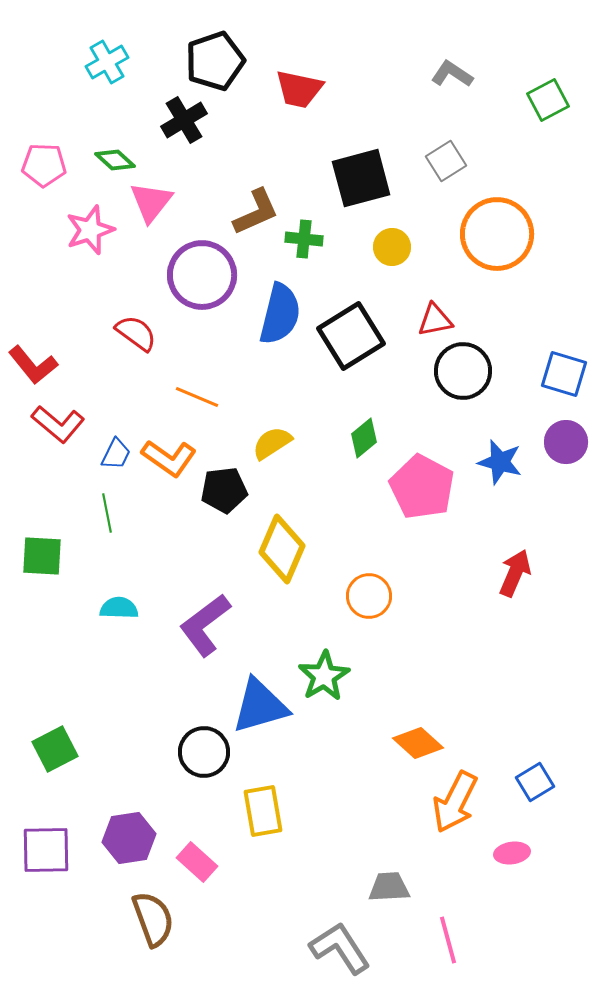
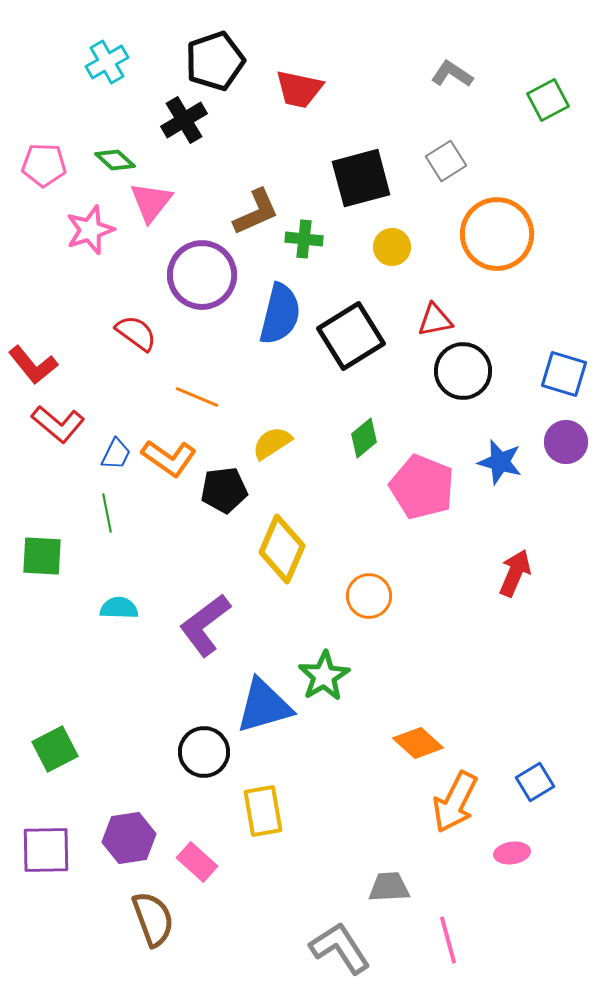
pink pentagon at (422, 487): rotated 6 degrees counterclockwise
blue triangle at (260, 706): moved 4 px right
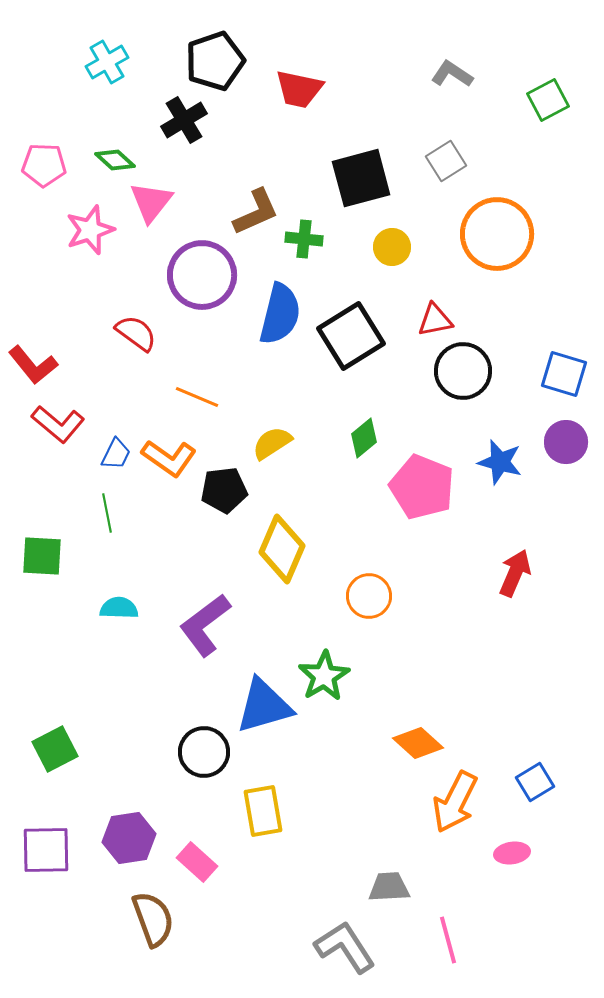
gray L-shape at (340, 948): moved 5 px right, 1 px up
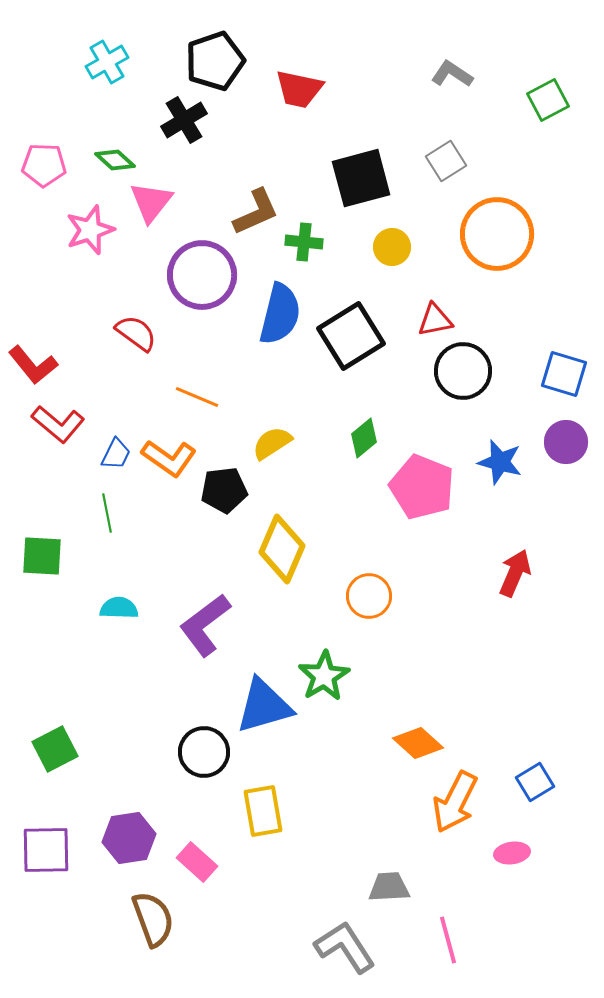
green cross at (304, 239): moved 3 px down
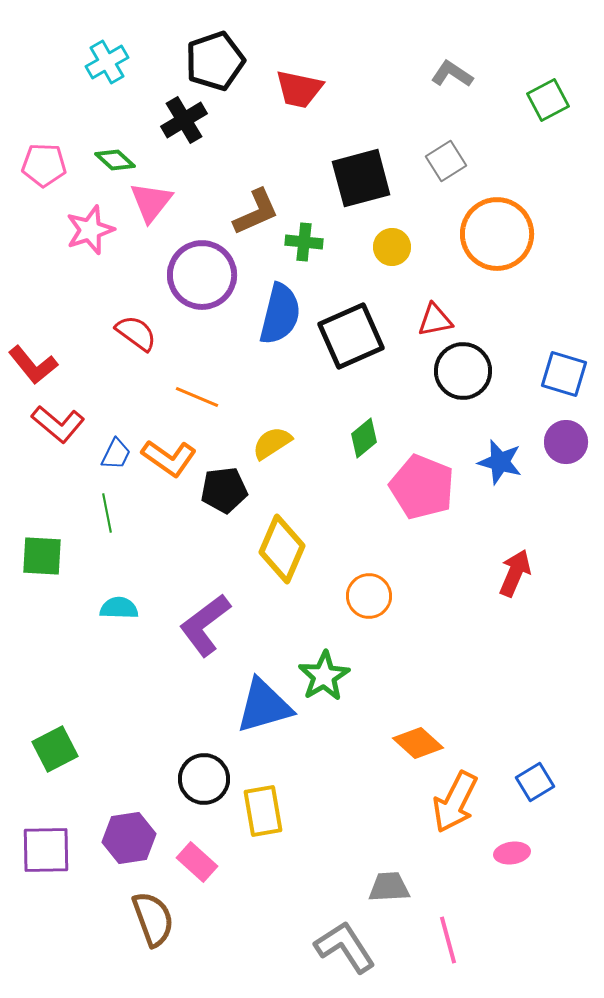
black square at (351, 336): rotated 8 degrees clockwise
black circle at (204, 752): moved 27 px down
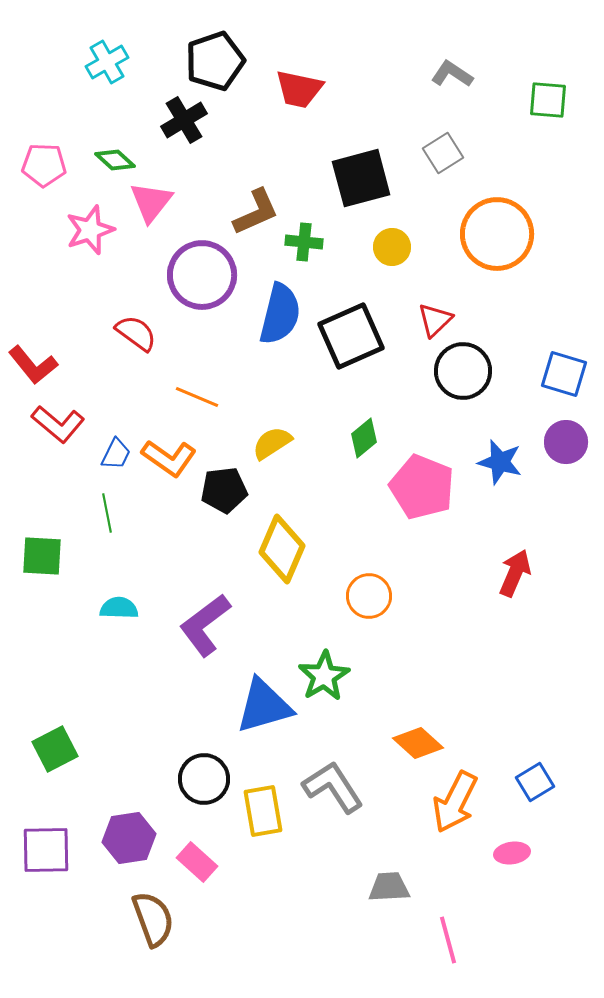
green square at (548, 100): rotated 33 degrees clockwise
gray square at (446, 161): moved 3 px left, 8 px up
red triangle at (435, 320): rotated 33 degrees counterclockwise
gray L-shape at (345, 947): moved 12 px left, 160 px up
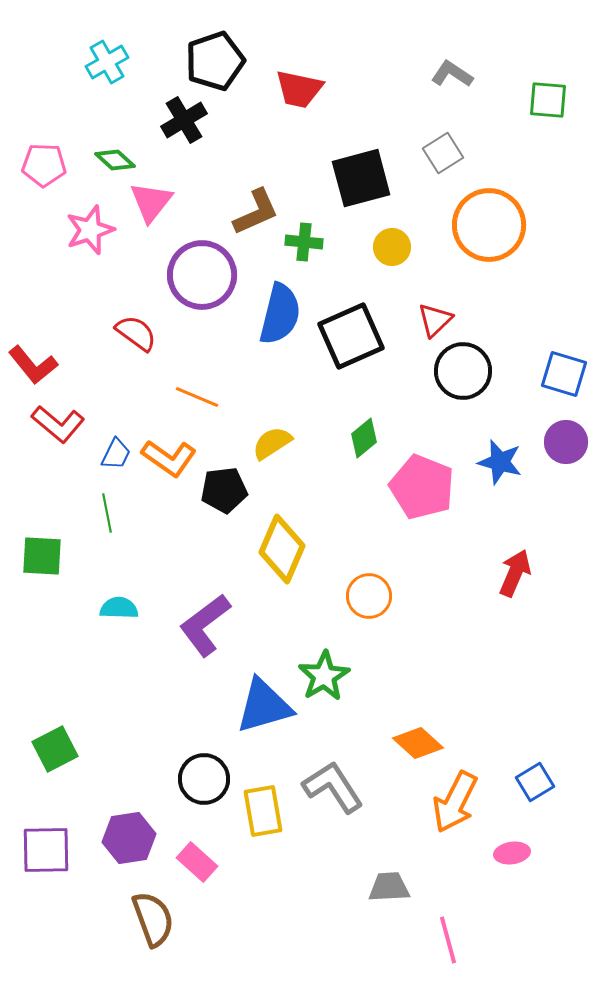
orange circle at (497, 234): moved 8 px left, 9 px up
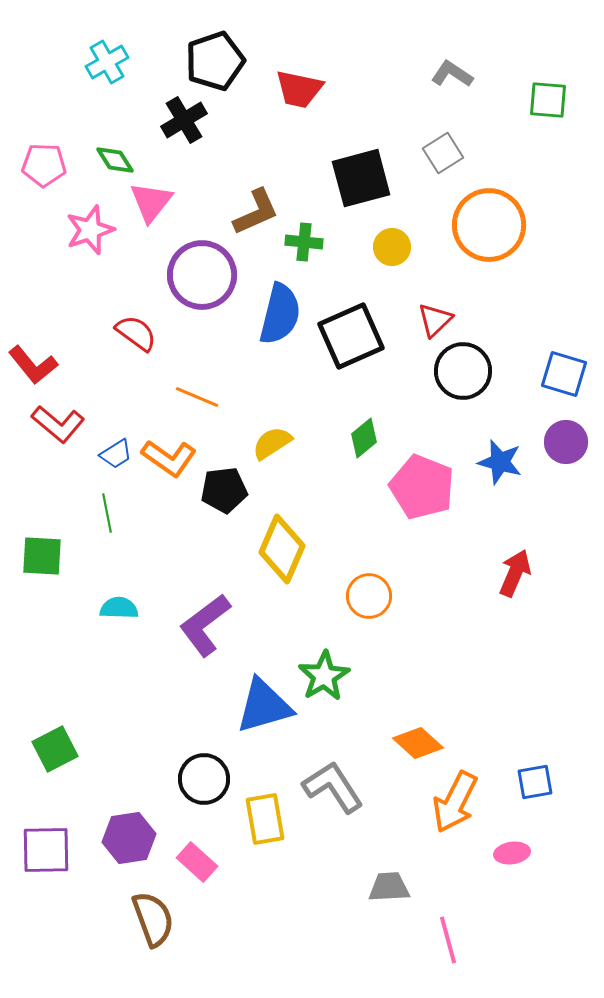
green diamond at (115, 160): rotated 15 degrees clockwise
blue trapezoid at (116, 454): rotated 32 degrees clockwise
blue square at (535, 782): rotated 21 degrees clockwise
yellow rectangle at (263, 811): moved 2 px right, 8 px down
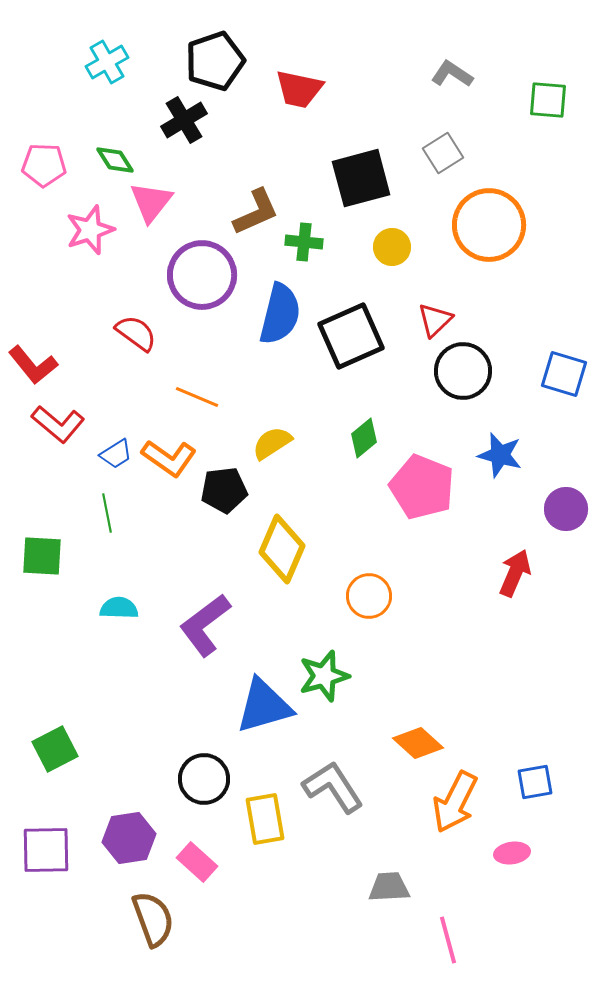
purple circle at (566, 442): moved 67 px down
blue star at (500, 462): moved 7 px up
green star at (324, 676): rotated 15 degrees clockwise
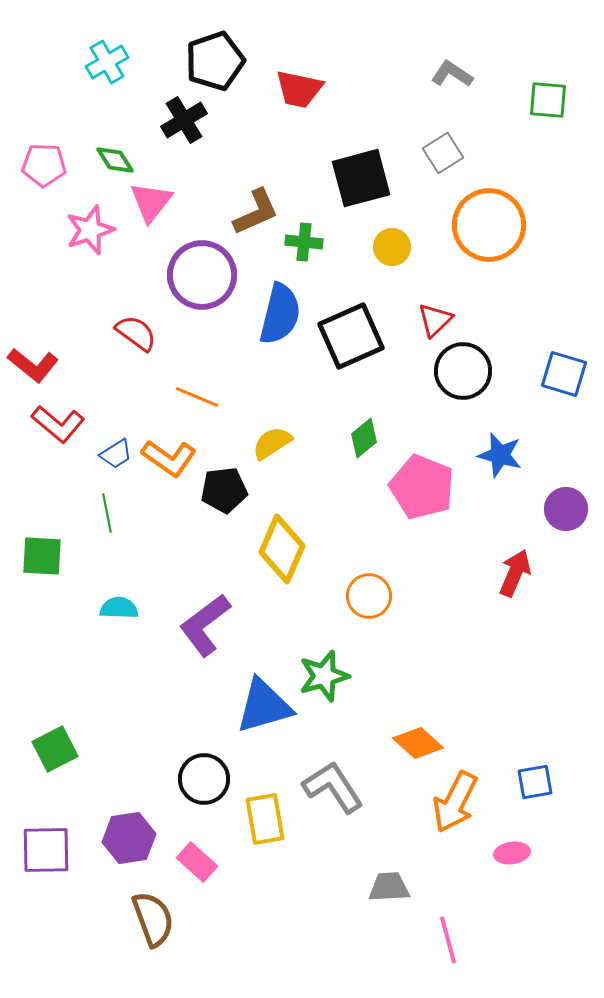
red L-shape at (33, 365): rotated 12 degrees counterclockwise
